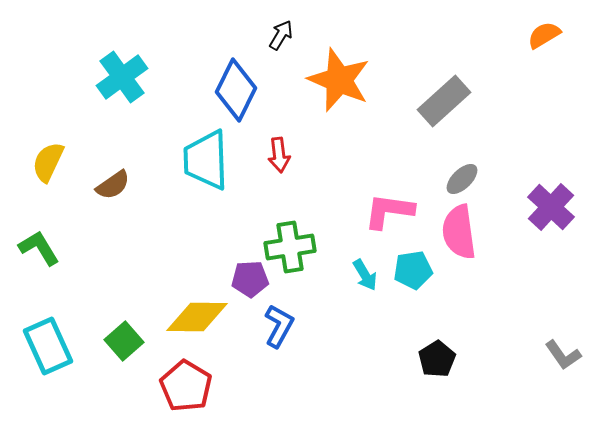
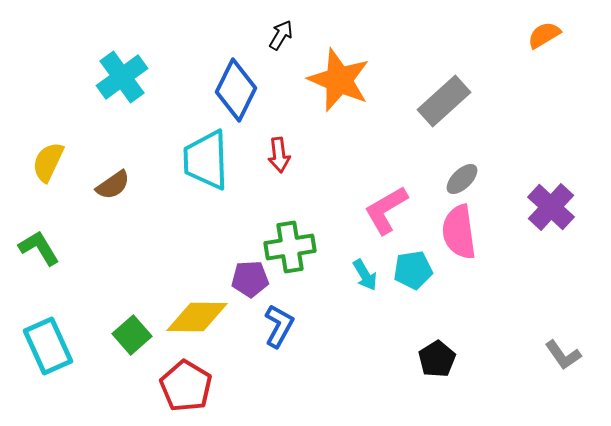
pink L-shape: moved 3 px left, 1 px up; rotated 38 degrees counterclockwise
green square: moved 8 px right, 6 px up
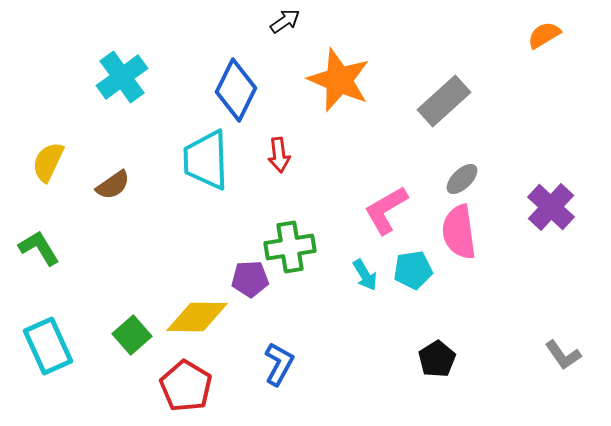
black arrow: moved 4 px right, 14 px up; rotated 24 degrees clockwise
blue L-shape: moved 38 px down
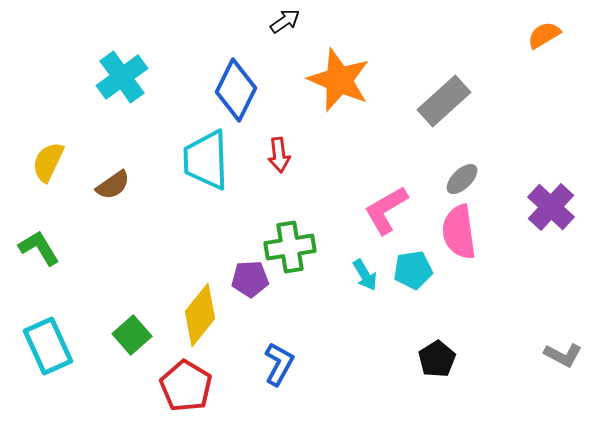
yellow diamond: moved 3 px right, 2 px up; rotated 52 degrees counterclockwise
gray L-shape: rotated 27 degrees counterclockwise
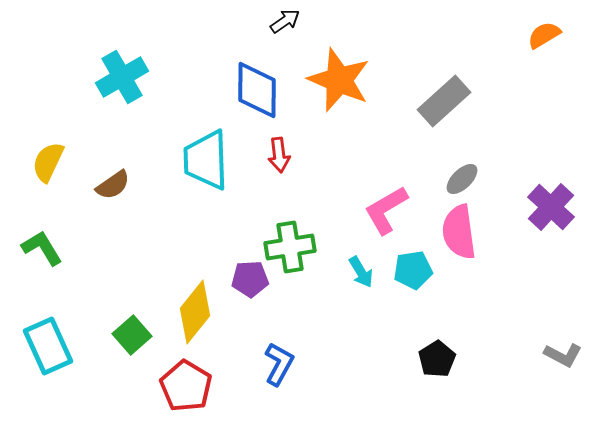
cyan cross: rotated 6 degrees clockwise
blue diamond: moved 21 px right; rotated 26 degrees counterclockwise
green L-shape: moved 3 px right
cyan arrow: moved 4 px left, 3 px up
yellow diamond: moved 5 px left, 3 px up
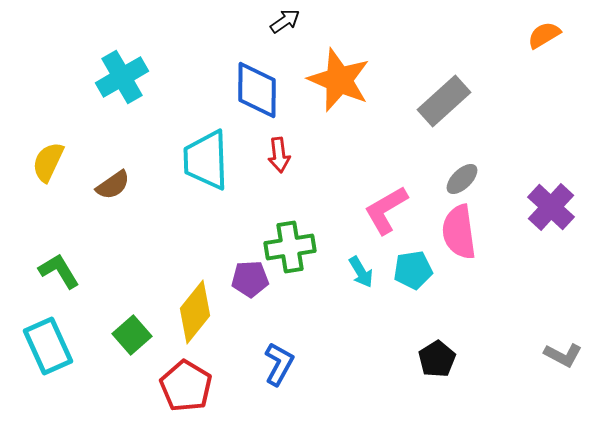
green L-shape: moved 17 px right, 23 px down
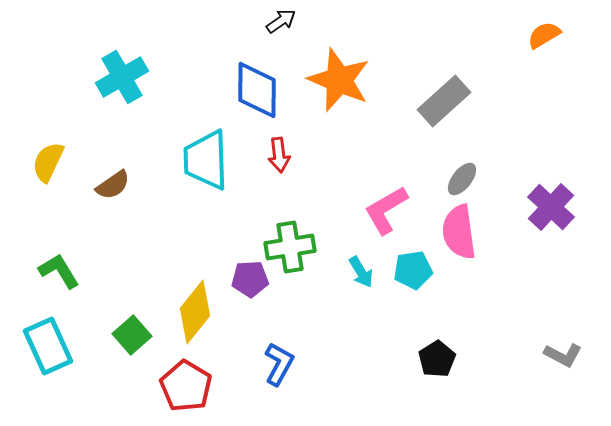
black arrow: moved 4 px left
gray ellipse: rotated 8 degrees counterclockwise
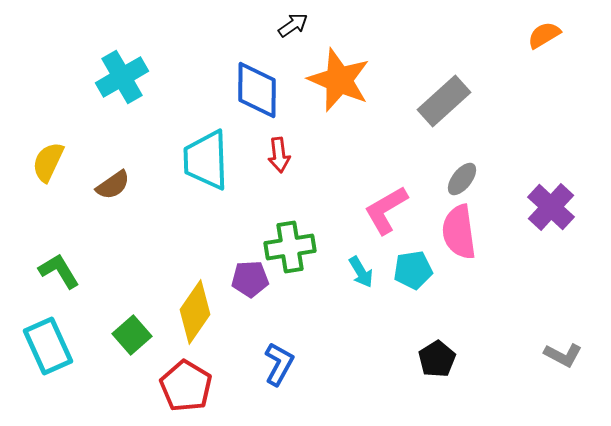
black arrow: moved 12 px right, 4 px down
yellow diamond: rotated 4 degrees counterclockwise
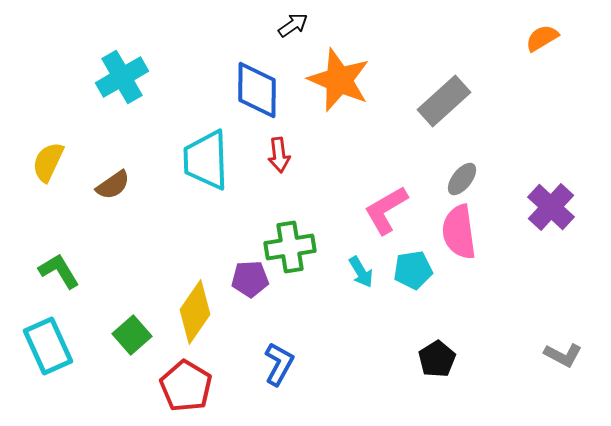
orange semicircle: moved 2 px left, 3 px down
